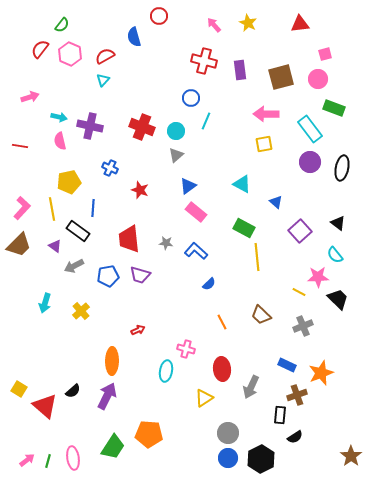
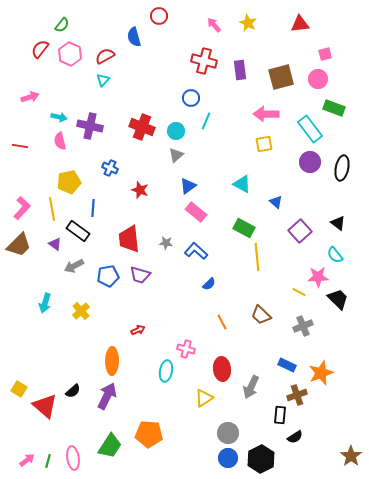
purple triangle at (55, 246): moved 2 px up
green trapezoid at (113, 447): moved 3 px left, 1 px up
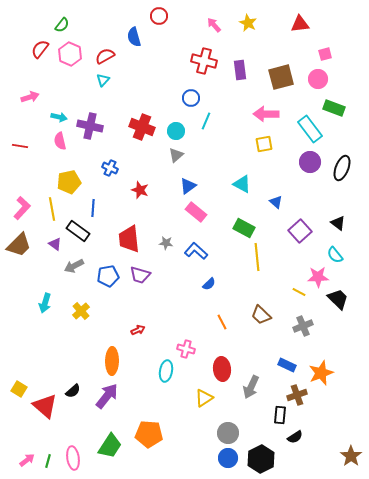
black ellipse at (342, 168): rotated 10 degrees clockwise
purple arrow at (107, 396): rotated 12 degrees clockwise
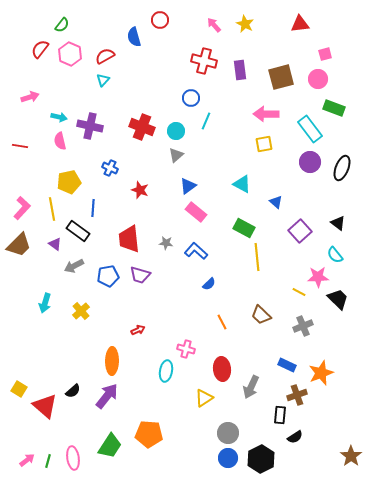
red circle at (159, 16): moved 1 px right, 4 px down
yellow star at (248, 23): moved 3 px left, 1 px down
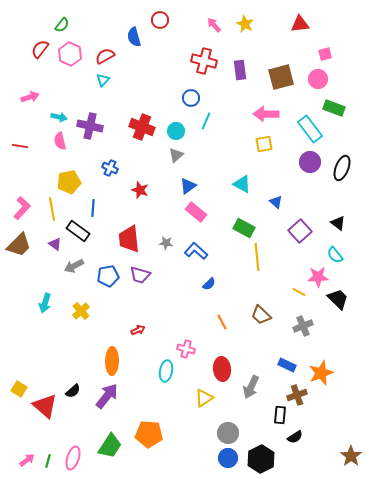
pink ellipse at (73, 458): rotated 25 degrees clockwise
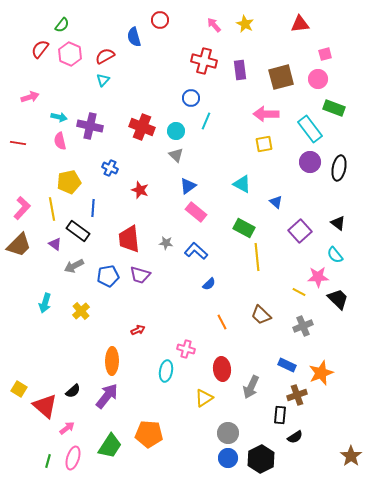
red line at (20, 146): moved 2 px left, 3 px up
gray triangle at (176, 155): rotated 35 degrees counterclockwise
black ellipse at (342, 168): moved 3 px left; rotated 10 degrees counterclockwise
pink arrow at (27, 460): moved 40 px right, 32 px up
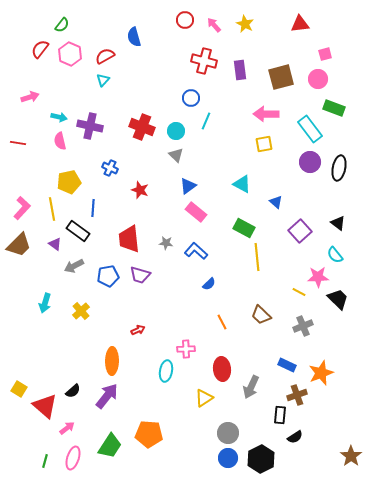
red circle at (160, 20): moved 25 px right
pink cross at (186, 349): rotated 18 degrees counterclockwise
green line at (48, 461): moved 3 px left
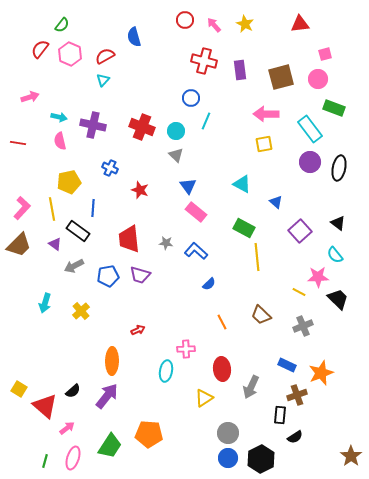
purple cross at (90, 126): moved 3 px right, 1 px up
blue triangle at (188, 186): rotated 30 degrees counterclockwise
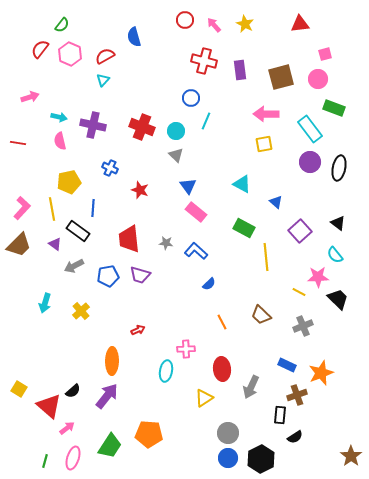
yellow line at (257, 257): moved 9 px right
red triangle at (45, 406): moved 4 px right
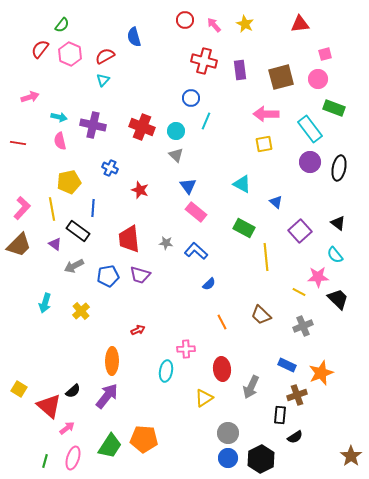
orange pentagon at (149, 434): moved 5 px left, 5 px down
